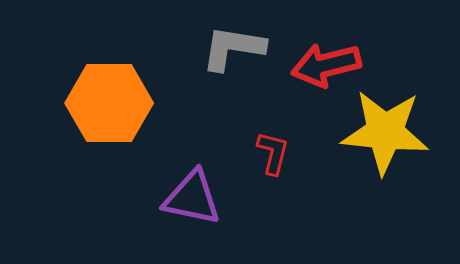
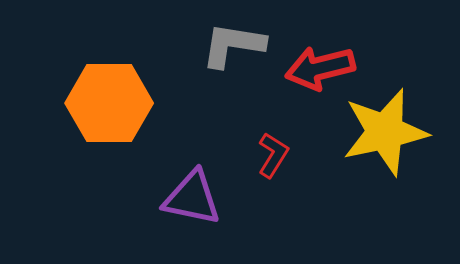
gray L-shape: moved 3 px up
red arrow: moved 6 px left, 3 px down
yellow star: rotated 18 degrees counterclockwise
red L-shape: moved 2 px down; rotated 18 degrees clockwise
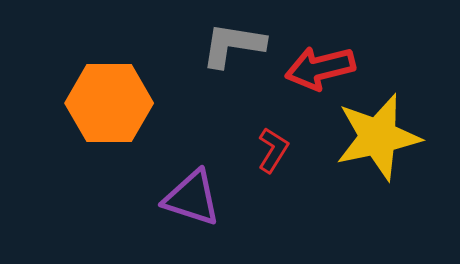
yellow star: moved 7 px left, 5 px down
red L-shape: moved 5 px up
purple triangle: rotated 6 degrees clockwise
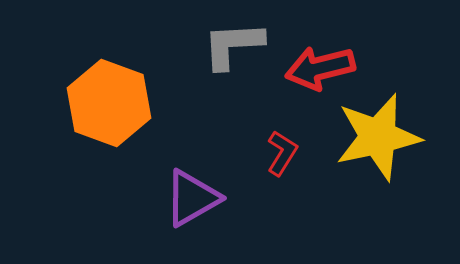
gray L-shape: rotated 12 degrees counterclockwise
orange hexagon: rotated 20 degrees clockwise
red L-shape: moved 9 px right, 3 px down
purple triangle: rotated 48 degrees counterclockwise
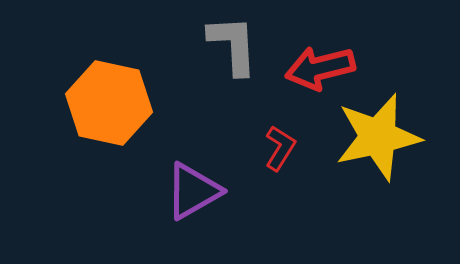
gray L-shape: rotated 90 degrees clockwise
orange hexagon: rotated 8 degrees counterclockwise
red L-shape: moved 2 px left, 5 px up
purple triangle: moved 1 px right, 7 px up
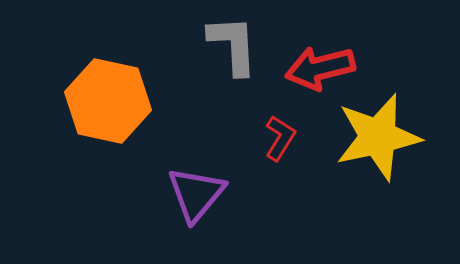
orange hexagon: moved 1 px left, 2 px up
red L-shape: moved 10 px up
purple triangle: moved 3 px right, 3 px down; rotated 20 degrees counterclockwise
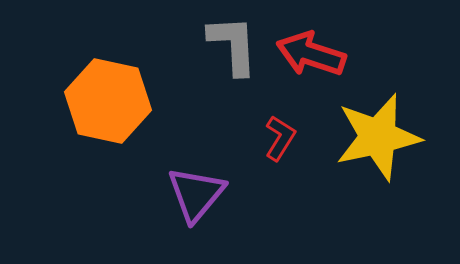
red arrow: moved 9 px left, 14 px up; rotated 32 degrees clockwise
